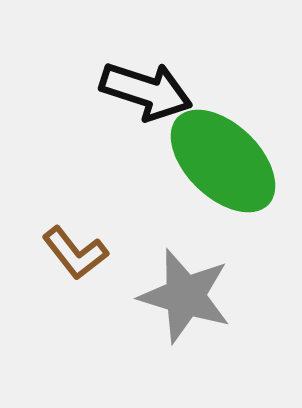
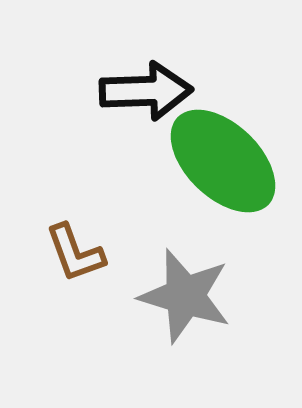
black arrow: rotated 20 degrees counterclockwise
brown L-shape: rotated 18 degrees clockwise
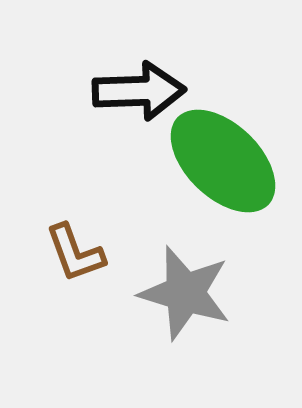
black arrow: moved 7 px left
gray star: moved 3 px up
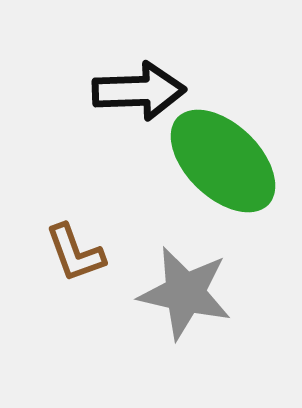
gray star: rotated 4 degrees counterclockwise
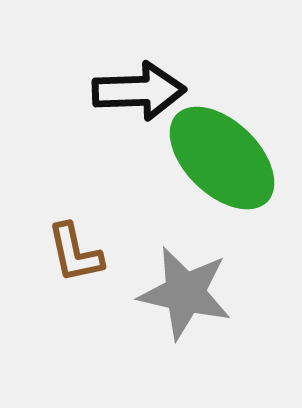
green ellipse: moved 1 px left, 3 px up
brown L-shape: rotated 8 degrees clockwise
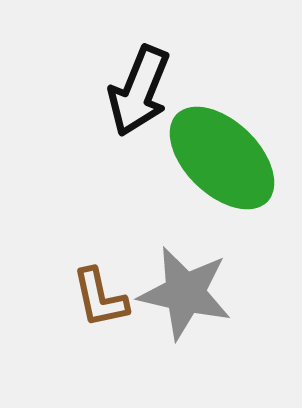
black arrow: rotated 114 degrees clockwise
brown L-shape: moved 25 px right, 45 px down
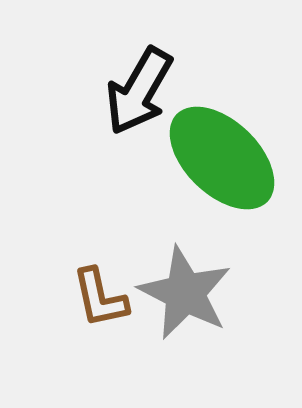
black arrow: rotated 8 degrees clockwise
gray star: rotated 14 degrees clockwise
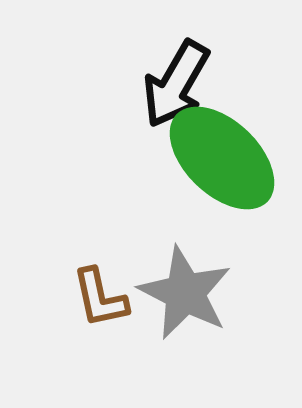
black arrow: moved 37 px right, 7 px up
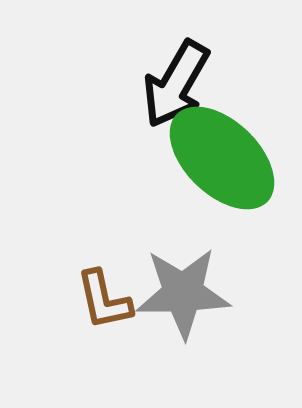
gray star: moved 2 px left; rotated 28 degrees counterclockwise
brown L-shape: moved 4 px right, 2 px down
